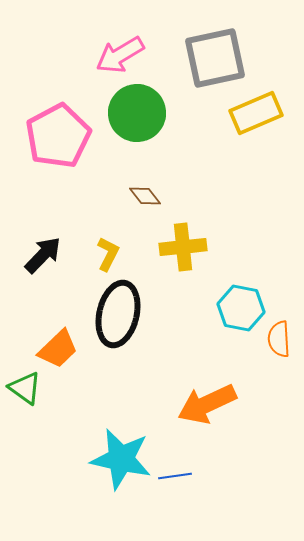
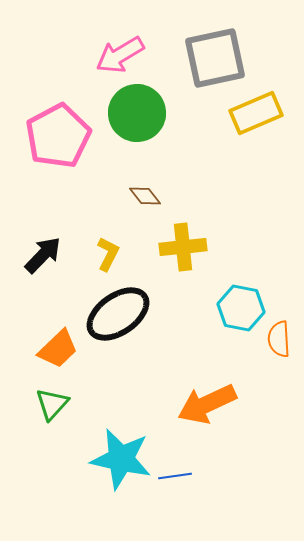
black ellipse: rotated 42 degrees clockwise
green triangle: moved 27 px right, 16 px down; rotated 36 degrees clockwise
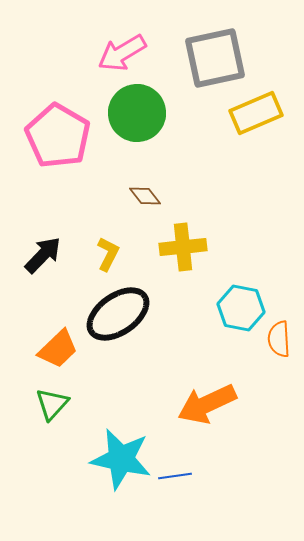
pink arrow: moved 2 px right, 2 px up
pink pentagon: rotated 14 degrees counterclockwise
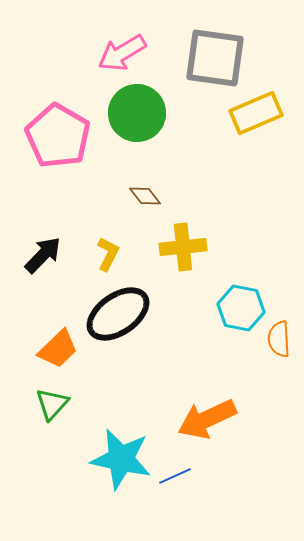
gray square: rotated 20 degrees clockwise
orange arrow: moved 15 px down
blue line: rotated 16 degrees counterclockwise
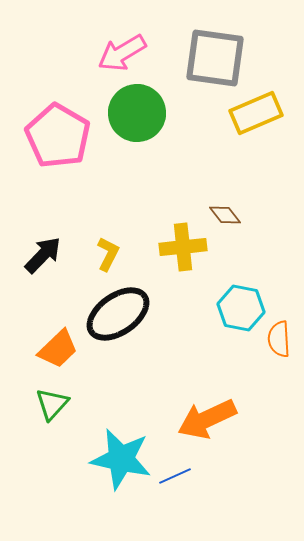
brown diamond: moved 80 px right, 19 px down
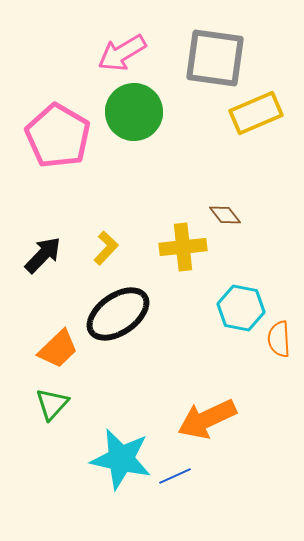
green circle: moved 3 px left, 1 px up
yellow L-shape: moved 2 px left, 6 px up; rotated 16 degrees clockwise
